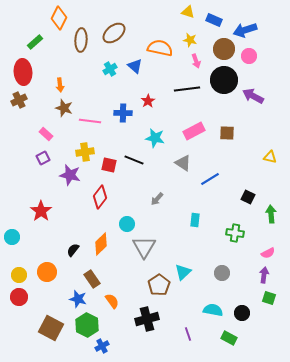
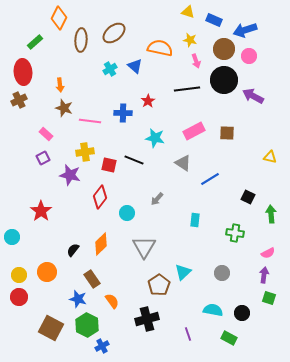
cyan circle at (127, 224): moved 11 px up
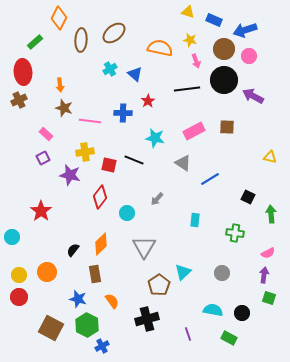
blue triangle at (135, 66): moved 8 px down
brown square at (227, 133): moved 6 px up
brown rectangle at (92, 279): moved 3 px right, 5 px up; rotated 24 degrees clockwise
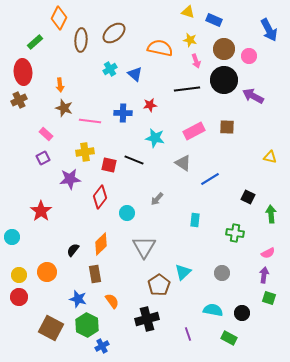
blue arrow at (245, 30): moved 24 px right; rotated 100 degrees counterclockwise
red star at (148, 101): moved 2 px right, 4 px down; rotated 24 degrees clockwise
purple star at (70, 175): moved 4 px down; rotated 20 degrees counterclockwise
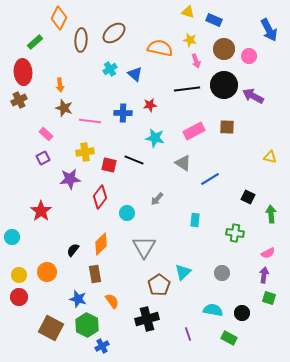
black circle at (224, 80): moved 5 px down
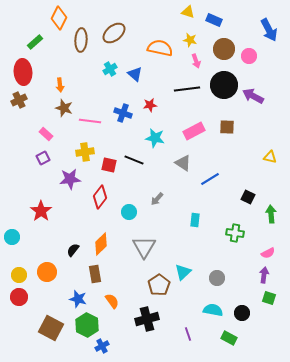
blue cross at (123, 113): rotated 18 degrees clockwise
cyan circle at (127, 213): moved 2 px right, 1 px up
gray circle at (222, 273): moved 5 px left, 5 px down
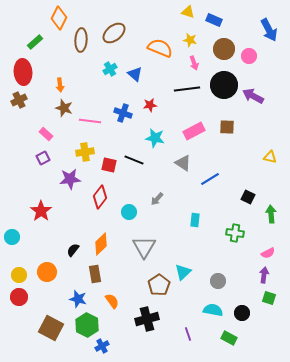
orange semicircle at (160, 48): rotated 10 degrees clockwise
pink arrow at (196, 61): moved 2 px left, 2 px down
gray circle at (217, 278): moved 1 px right, 3 px down
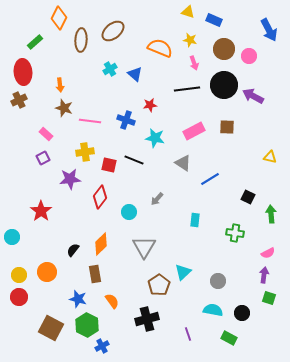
brown ellipse at (114, 33): moved 1 px left, 2 px up
blue cross at (123, 113): moved 3 px right, 7 px down
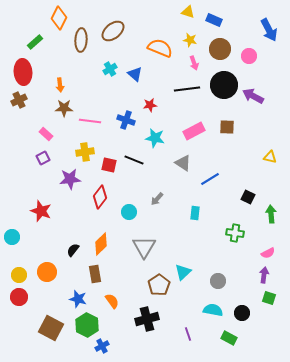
brown circle at (224, 49): moved 4 px left
brown star at (64, 108): rotated 18 degrees counterclockwise
red star at (41, 211): rotated 15 degrees counterclockwise
cyan rectangle at (195, 220): moved 7 px up
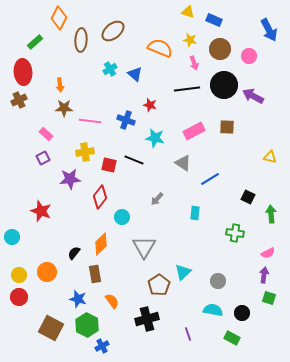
red star at (150, 105): rotated 24 degrees clockwise
cyan circle at (129, 212): moved 7 px left, 5 px down
black semicircle at (73, 250): moved 1 px right, 3 px down
green rectangle at (229, 338): moved 3 px right
